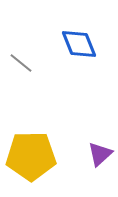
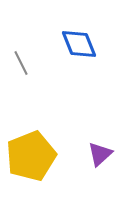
gray line: rotated 25 degrees clockwise
yellow pentagon: rotated 21 degrees counterclockwise
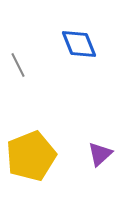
gray line: moved 3 px left, 2 px down
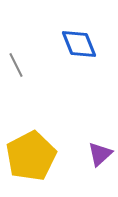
gray line: moved 2 px left
yellow pentagon: rotated 6 degrees counterclockwise
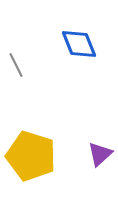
yellow pentagon: rotated 27 degrees counterclockwise
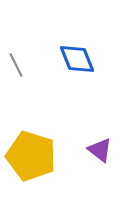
blue diamond: moved 2 px left, 15 px down
purple triangle: moved 4 px up; rotated 40 degrees counterclockwise
